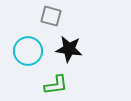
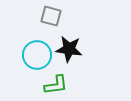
cyan circle: moved 9 px right, 4 px down
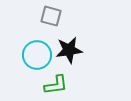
black star: moved 1 px down; rotated 16 degrees counterclockwise
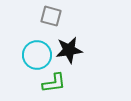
green L-shape: moved 2 px left, 2 px up
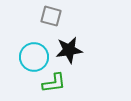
cyan circle: moved 3 px left, 2 px down
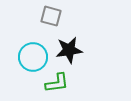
cyan circle: moved 1 px left
green L-shape: moved 3 px right
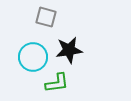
gray square: moved 5 px left, 1 px down
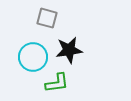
gray square: moved 1 px right, 1 px down
